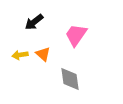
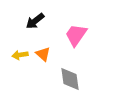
black arrow: moved 1 px right, 1 px up
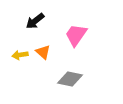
orange triangle: moved 2 px up
gray diamond: rotated 70 degrees counterclockwise
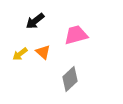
pink trapezoid: rotated 40 degrees clockwise
yellow arrow: moved 1 px up; rotated 28 degrees counterclockwise
gray diamond: rotated 55 degrees counterclockwise
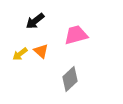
orange triangle: moved 2 px left, 1 px up
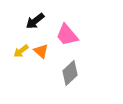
pink trapezoid: moved 9 px left; rotated 115 degrees counterclockwise
yellow arrow: moved 1 px right, 3 px up
gray diamond: moved 6 px up
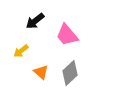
orange triangle: moved 21 px down
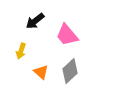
yellow arrow: rotated 35 degrees counterclockwise
gray diamond: moved 2 px up
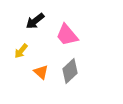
yellow arrow: rotated 21 degrees clockwise
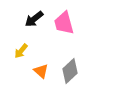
black arrow: moved 1 px left, 2 px up
pink trapezoid: moved 3 px left, 12 px up; rotated 25 degrees clockwise
orange triangle: moved 1 px up
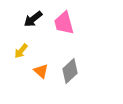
black arrow: moved 1 px left
